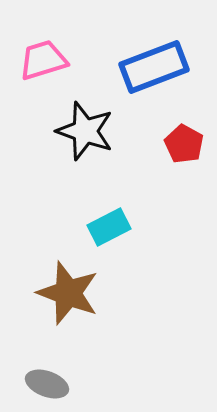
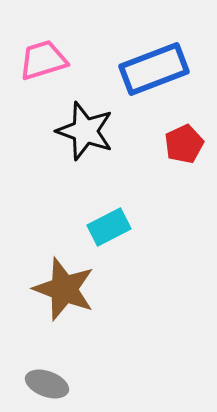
blue rectangle: moved 2 px down
red pentagon: rotated 18 degrees clockwise
brown star: moved 4 px left, 4 px up
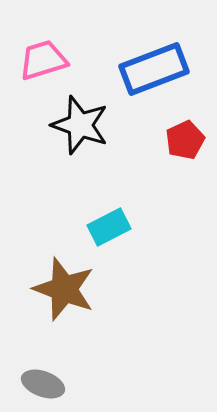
black star: moved 5 px left, 6 px up
red pentagon: moved 1 px right, 4 px up
gray ellipse: moved 4 px left
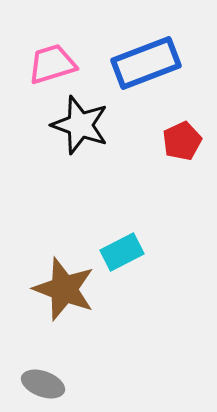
pink trapezoid: moved 9 px right, 4 px down
blue rectangle: moved 8 px left, 6 px up
red pentagon: moved 3 px left, 1 px down
cyan rectangle: moved 13 px right, 25 px down
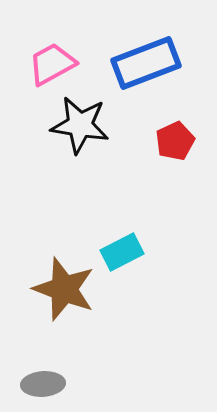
pink trapezoid: rotated 12 degrees counterclockwise
black star: rotated 10 degrees counterclockwise
red pentagon: moved 7 px left
gray ellipse: rotated 24 degrees counterclockwise
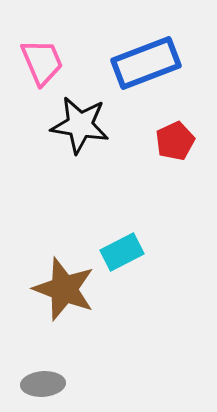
pink trapezoid: moved 10 px left, 2 px up; rotated 96 degrees clockwise
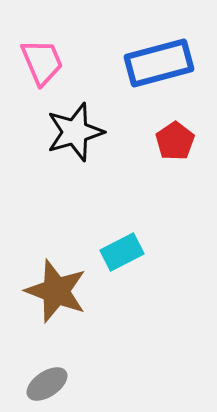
blue rectangle: moved 13 px right; rotated 6 degrees clockwise
black star: moved 5 px left, 7 px down; rotated 26 degrees counterclockwise
red pentagon: rotated 9 degrees counterclockwise
brown star: moved 8 px left, 2 px down
gray ellipse: moved 4 px right; rotated 30 degrees counterclockwise
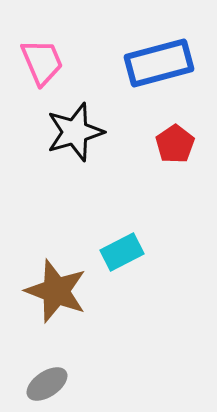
red pentagon: moved 3 px down
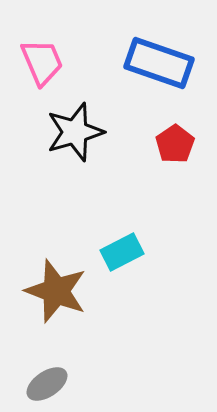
blue rectangle: rotated 34 degrees clockwise
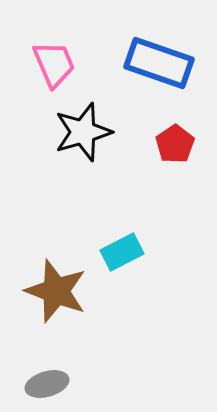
pink trapezoid: moved 12 px right, 2 px down
black star: moved 8 px right
gray ellipse: rotated 18 degrees clockwise
